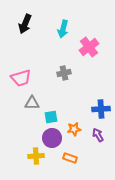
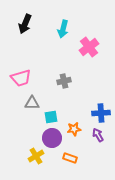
gray cross: moved 8 px down
blue cross: moved 4 px down
yellow cross: rotated 28 degrees counterclockwise
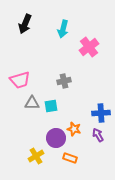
pink trapezoid: moved 1 px left, 2 px down
cyan square: moved 11 px up
orange star: rotated 24 degrees clockwise
purple circle: moved 4 px right
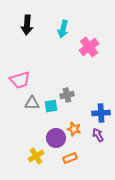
black arrow: moved 2 px right, 1 px down; rotated 18 degrees counterclockwise
gray cross: moved 3 px right, 14 px down
orange rectangle: rotated 40 degrees counterclockwise
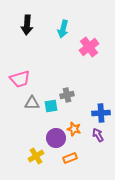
pink trapezoid: moved 1 px up
